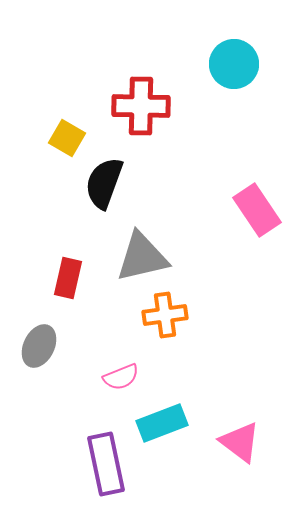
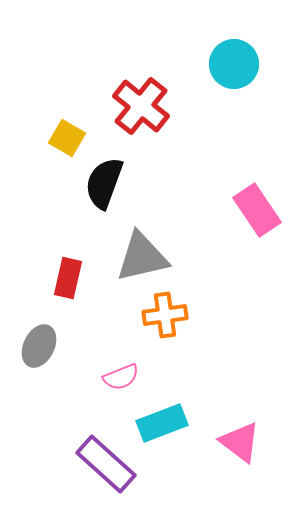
red cross: rotated 38 degrees clockwise
purple rectangle: rotated 36 degrees counterclockwise
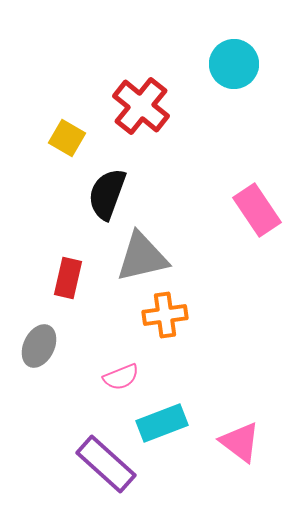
black semicircle: moved 3 px right, 11 px down
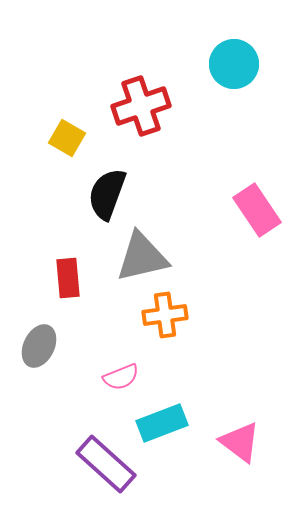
red cross: rotated 32 degrees clockwise
red rectangle: rotated 18 degrees counterclockwise
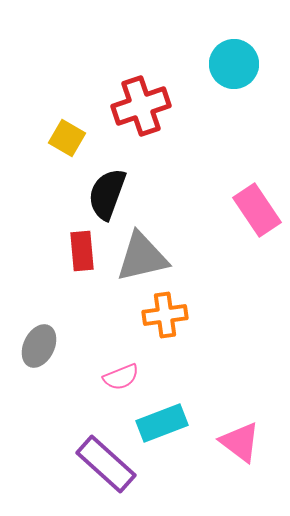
red rectangle: moved 14 px right, 27 px up
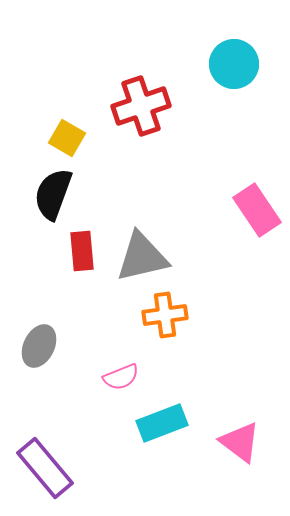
black semicircle: moved 54 px left
purple rectangle: moved 61 px left, 4 px down; rotated 8 degrees clockwise
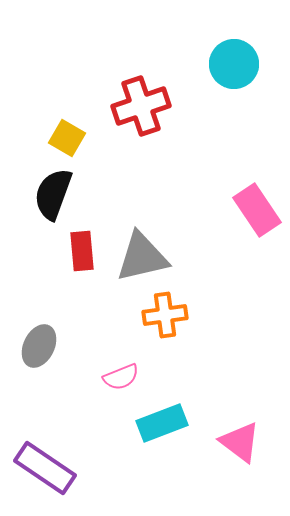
purple rectangle: rotated 16 degrees counterclockwise
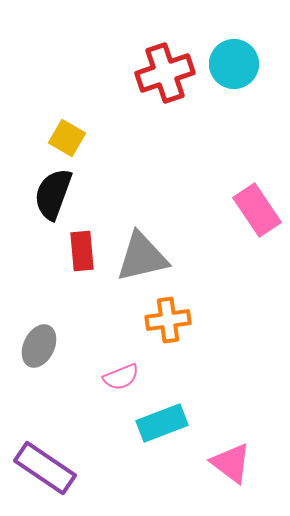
red cross: moved 24 px right, 33 px up
orange cross: moved 3 px right, 5 px down
pink triangle: moved 9 px left, 21 px down
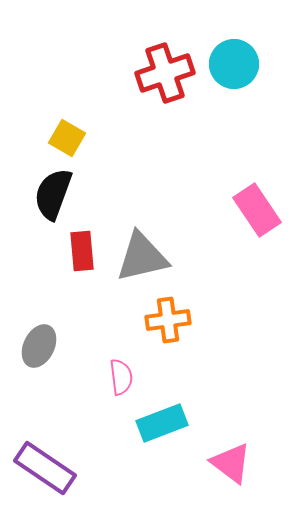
pink semicircle: rotated 75 degrees counterclockwise
